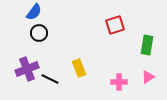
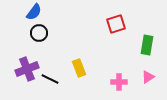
red square: moved 1 px right, 1 px up
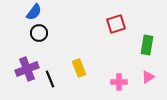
black line: rotated 42 degrees clockwise
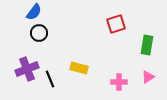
yellow rectangle: rotated 54 degrees counterclockwise
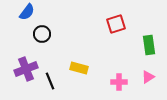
blue semicircle: moved 7 px left
black circle: moved 3 px right, 1 px down
green rectangle: moved 2 px right; rotated 18 degrees counterclockwise
purple cross: moved 1 px left
black line: moved 2 px down
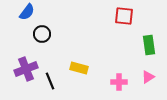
red square: moved 8 px right, 8 px up; rotated 24 degrees clockwise
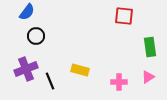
black circle: moved 6 px left, 2 px down
green rectangle: moved 1 px right, 2 px down
yellow rectangle: moved 1 px right, 2 px down
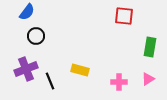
green rectangle: rotated 18 degrees clockwise
pink triangle: moved 2 px down
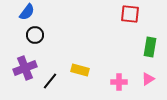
red square: moved 6 px right, 2 px up
black circle: moved 1 px left, 1 px up
purple cross: moved 1 px left, 1 px up
black line: rotated 60 degrees clockwise
